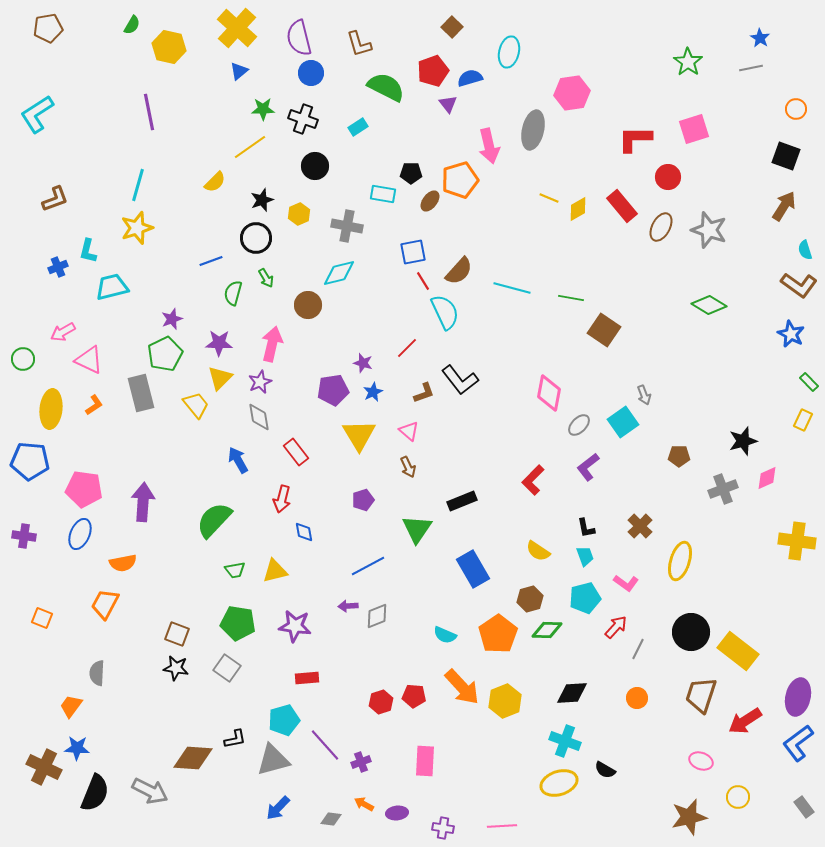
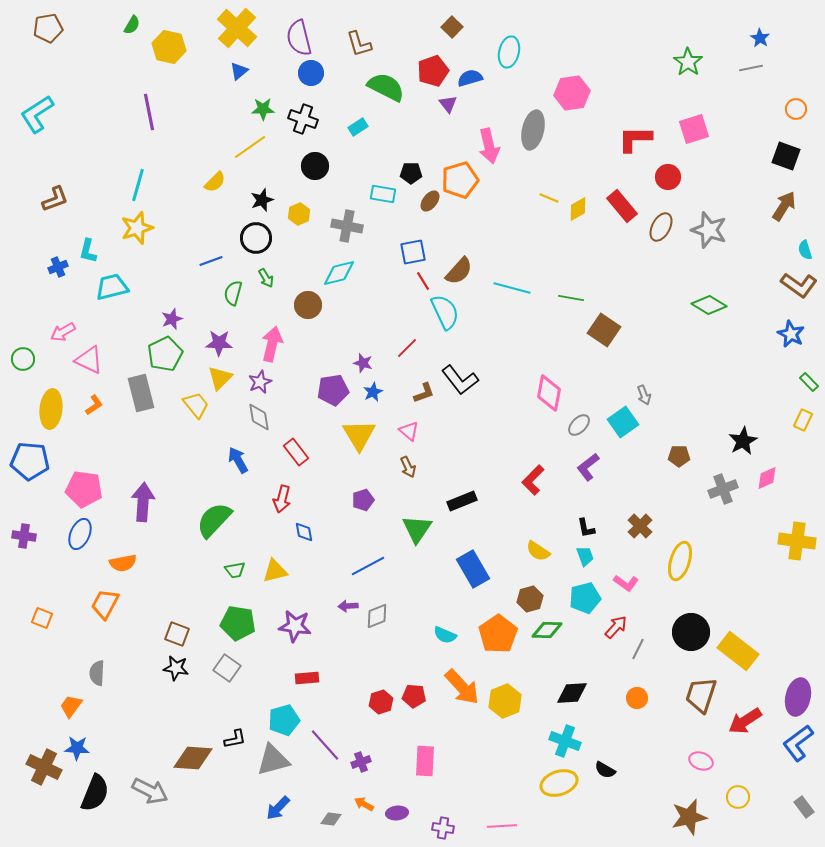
black star at (743, 441): rotated 12 degrees counterclockwise
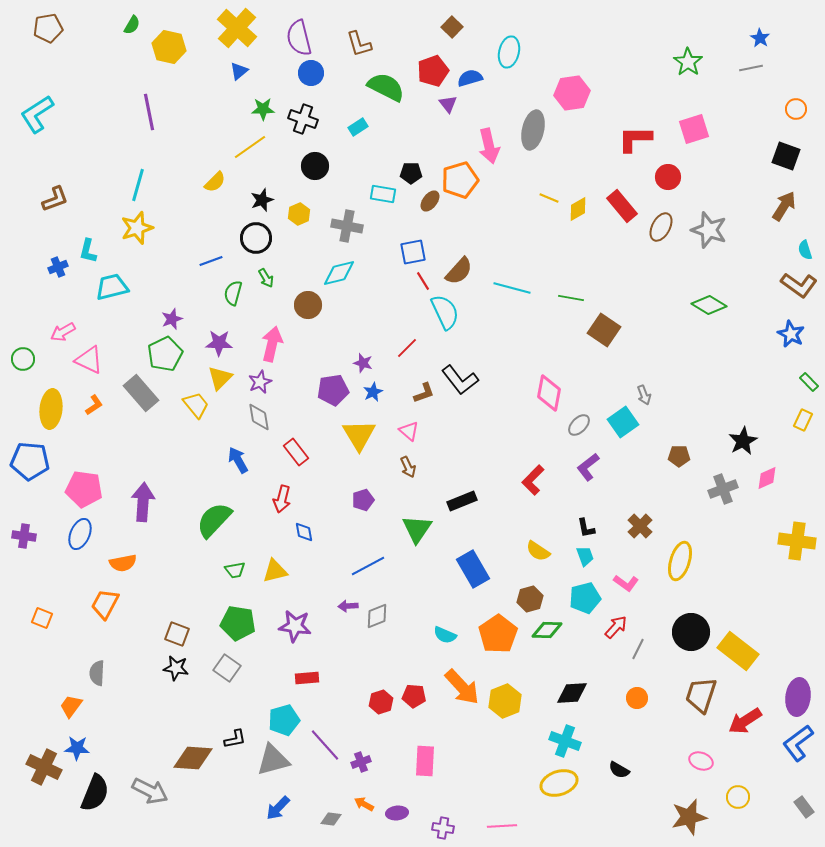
gray rectangle at (141, 393): rotated 27 degrees counterclockwise
purple ellipse at (798, 697): rotated 6 degrees counterclockwise
black semicircle at (605, 770): moved 14 px right
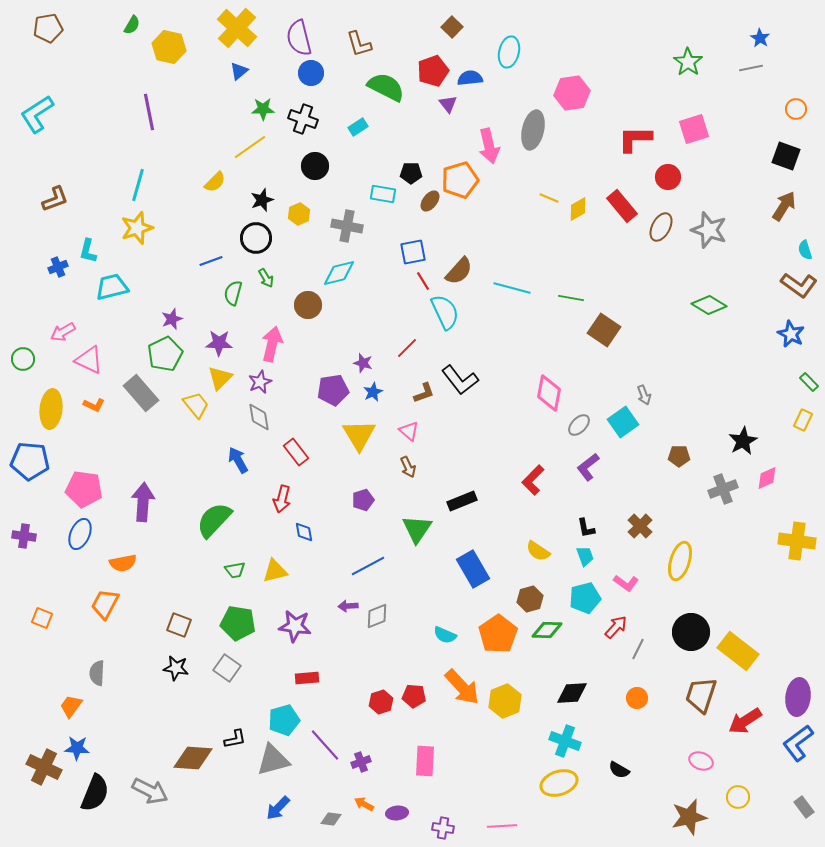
blue semicircle at (470, 78): rotated 10 degrees clockwise
orange L-shape at (94, 405): rotated 60 degrees clockwise
brown square at (177, 634): moved 2 px right, 9 px up
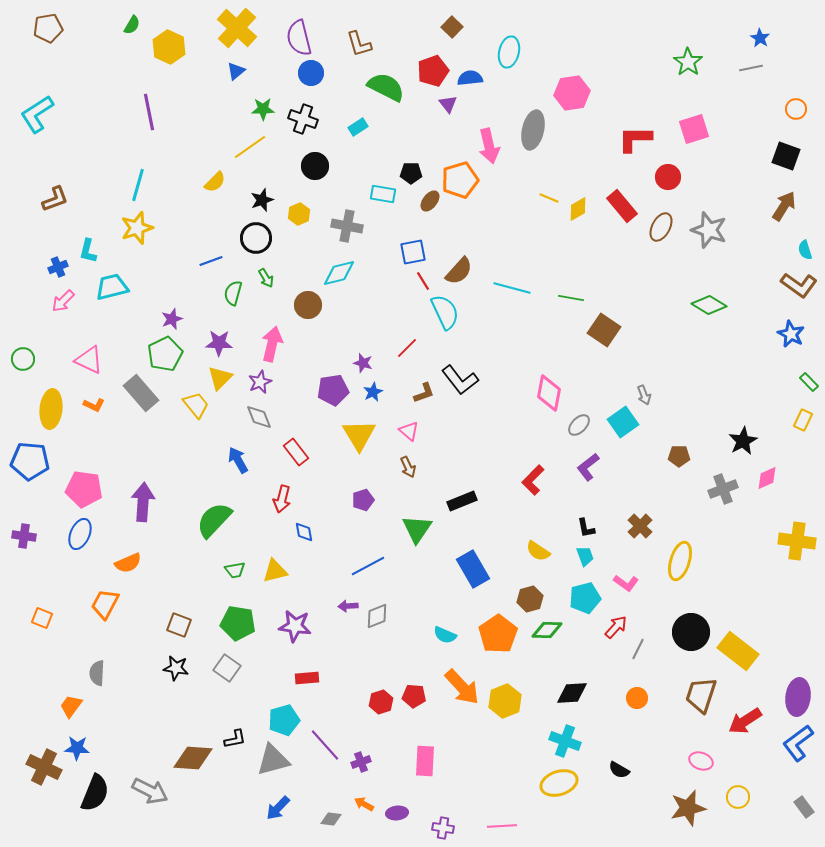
yellow hexagon at (169, 47): rotated 12 degrees clockwise
blue triangle at (239, 71): moved 3 px left
pink arrow at (63, 332): moved 31 px up; rotated 15 degrees counterclockwise
gray diamond at (259, 417): rotated 12 degrees counterclockwise
orange semicircle at (123, 563): moved 5 px right; rotated 12 degrees counterclockwise
brown star at (689, 817): moved 1 px left, 9 px up
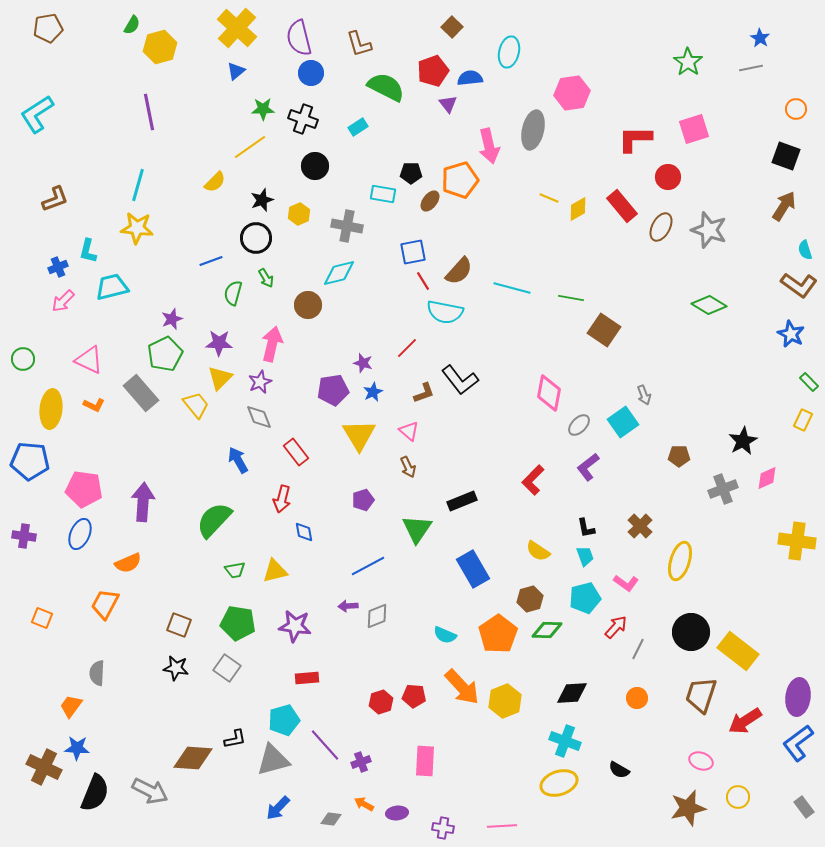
yellow hexagon at (169, 47): moved 9 px left; rotated 20 degrees clockwise
yellow star at (137, 228): rotated 24 degrees clockwise
cyan semicircle at (445, 312): rotated 126 degrees clockwise
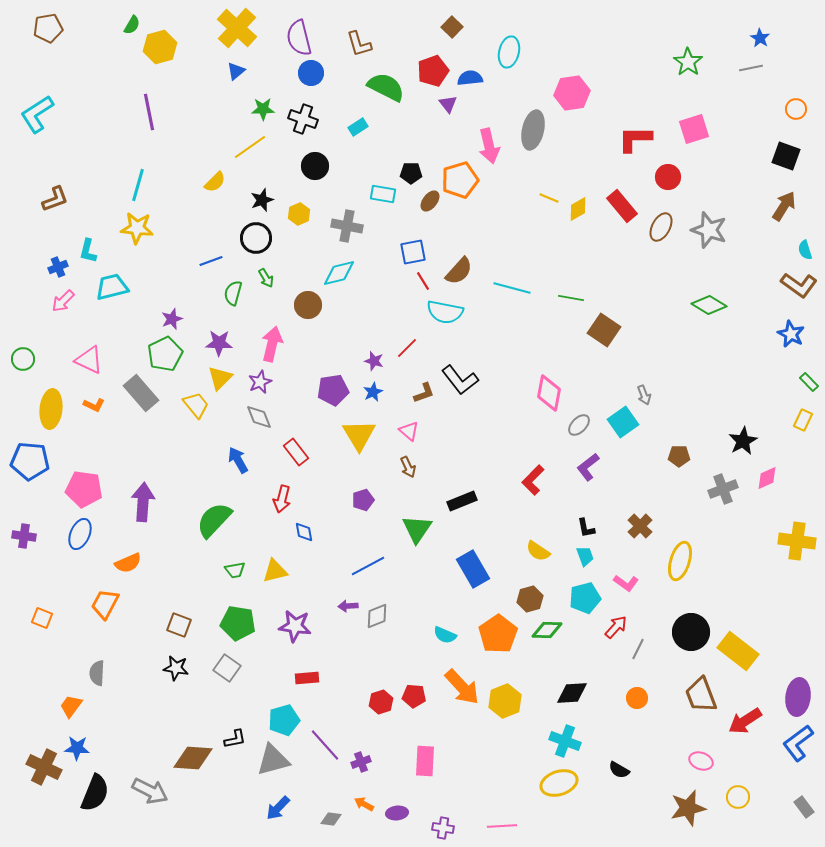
purple star at (363, 363): moved 11 px right, 2 px up
brown trapezoid at (701, 695): rotated 39 degrees counterclockwise
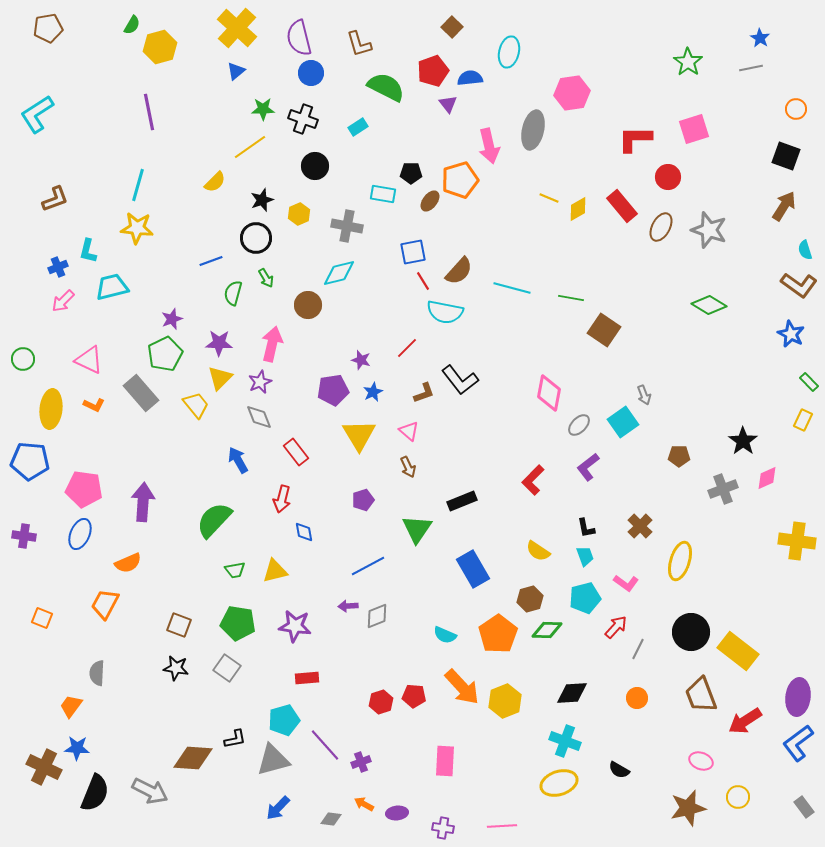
purple star at (374, 361): moved 13 px left, 1 px up
black star at (743, 441): rotated 8 degrees counterclockwise
pink rectangle at (425, 761): moved 20 px right
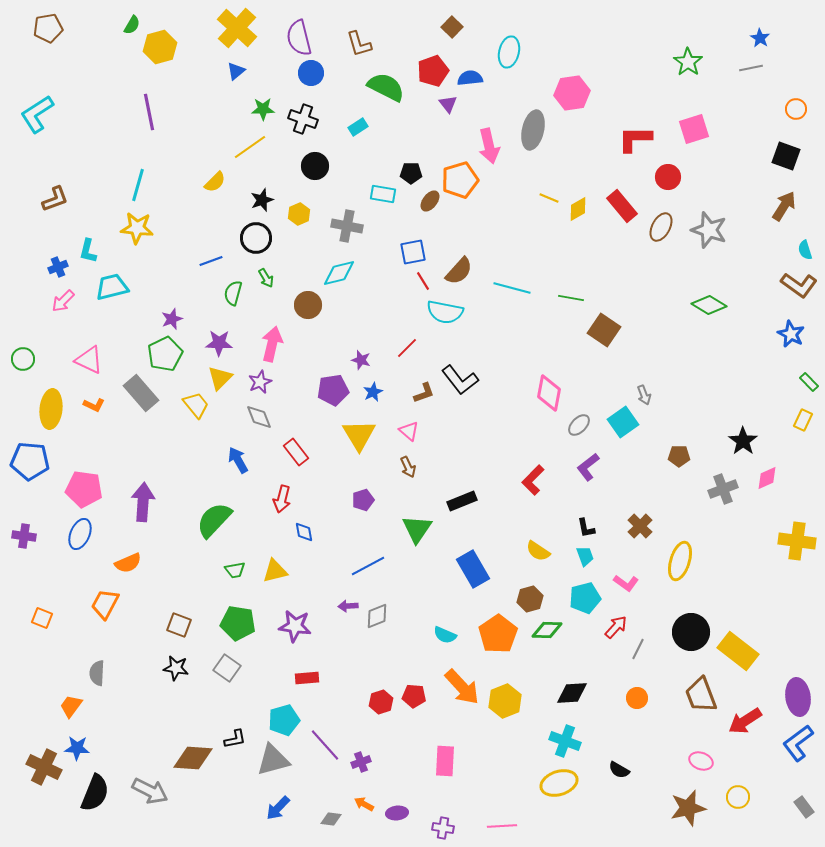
purple ellipse at (798, 697): rotated 15 degrees counterclockwise
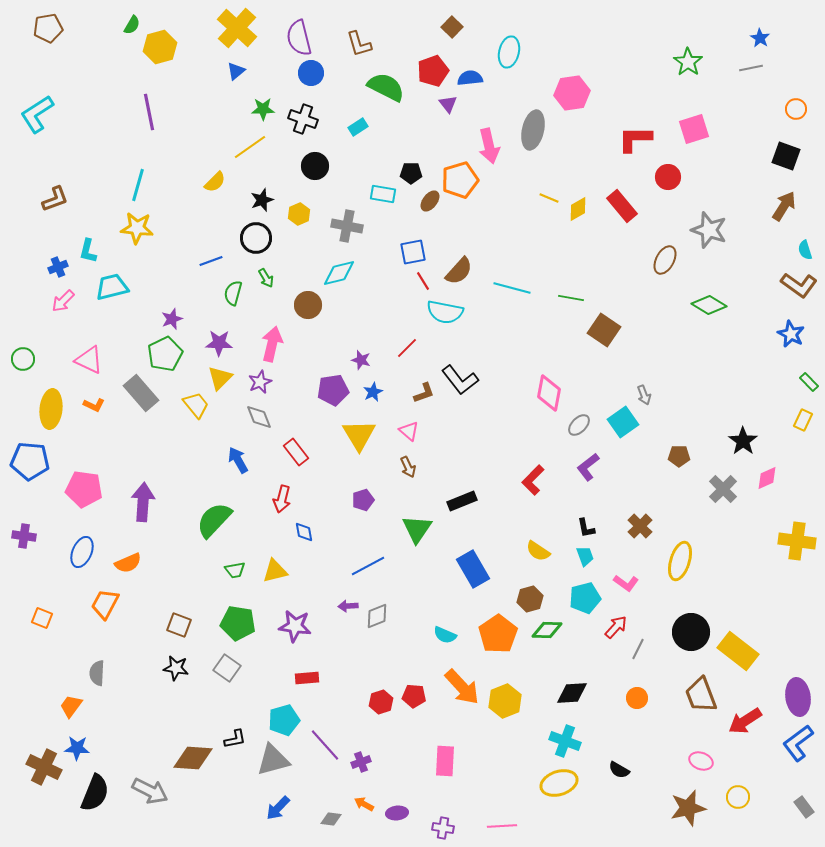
brown ellipse at (661, 227): moved 4 px right, 33 px down
gray cross at (723, 489): rotated 24 degrees counterclockwise
blue ellipse at (80, 534): moved 2 px right, 18 px down
